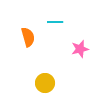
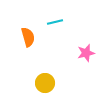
cyan line: rotated 14 degrees counterclockwise
pink star: moved 6 px right, 4 px down
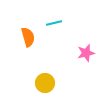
cyan line: moved 1 px left, 1 px down
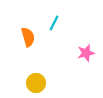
cyan line: rotated 49 degrees counterclockwise
yellow circle: moved 9 px left
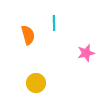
cyan line: rotated 28 degrees counterclockwise
orange semicircle: moved 2 px up
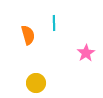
pink star: rotated 18 degrees counterclockwise
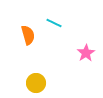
cyan line: rotated 63 degrees counterclockwise
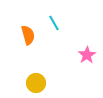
cyan line: rotated 35 degrees clockwise
pink star: moved 1 px right, 2 px down
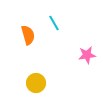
pink star: rotated 24 degrees clockwise
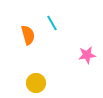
cyan line: moved 2 px left
